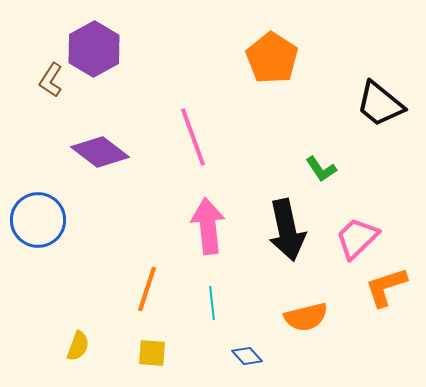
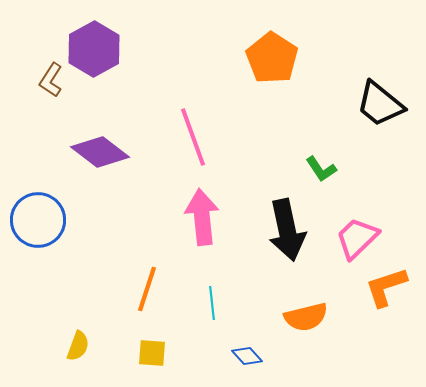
pink arrow: moved 6 px left, 9 px up
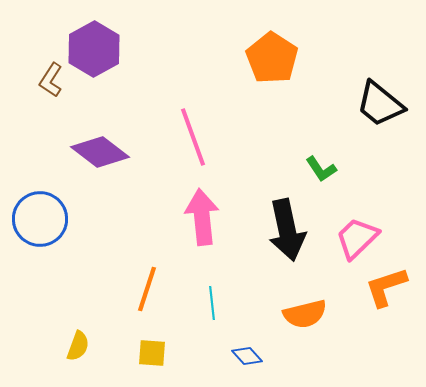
blue circle: moved 2 px right, 1 px up
orange semicircle: moved 1 px left, 3 px up
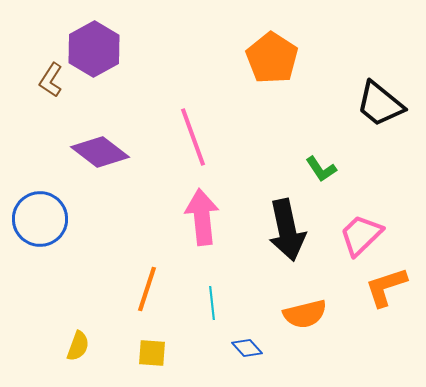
pink trapezoid: moved 4 px right, 3 px up
blue diamond: moved 8 px up
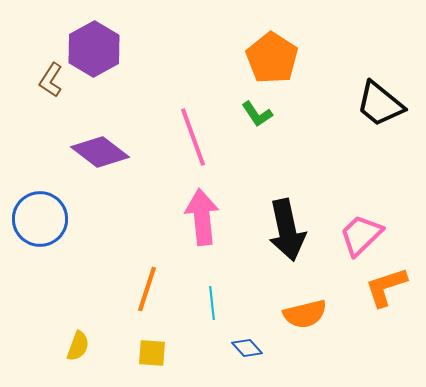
green L-shape: moved 64 px left, 55 px up
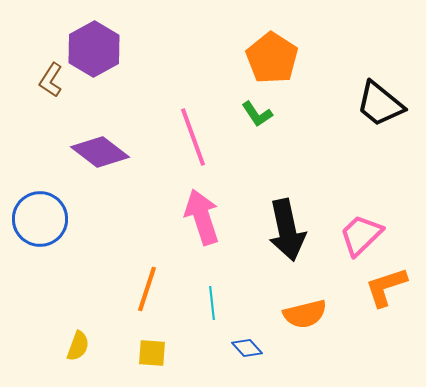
pink arrow: rotated 12 degrees counterclockwise
